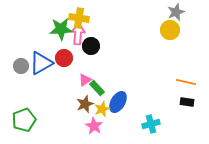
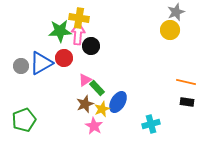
green star: moved 1 px left, 2 px down
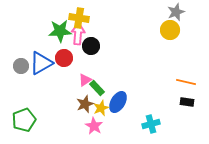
yellow star: moved 1 px left, 1 px up
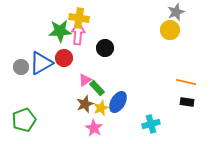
black circle: moved 14 px right, 2 px down
gray circle: moved 1 px down
pink star: moved 2 px down
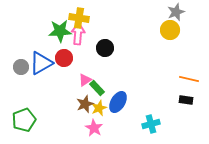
orange line: moved 3 px right, 3 px up
black rectangle: moved 1 px left, 2 px up
yellow star: moved 2 px left
